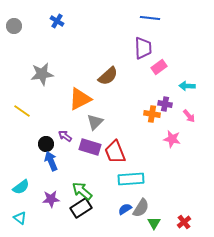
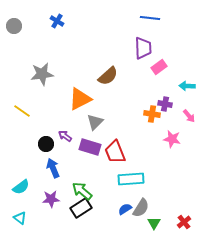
blue arrow: moved 2 px right, 7 px down
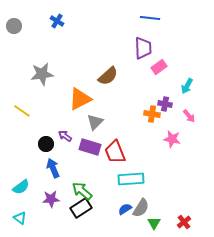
cyan arrow: rotated 63 degrees counterclockwise
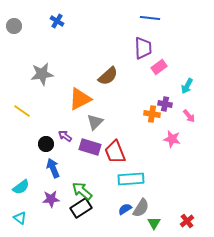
red cross: moved 3 px right, 1 px up
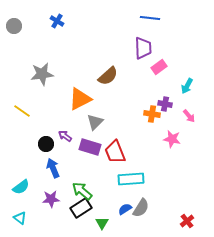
green triangle: moved 52 px left
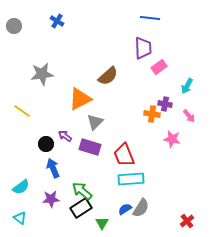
red trapezoid: moved 9 px right, 3 px down
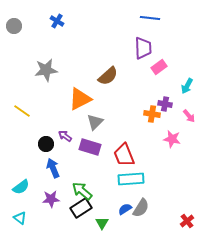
gray star: moved 4 px right, 4 px up
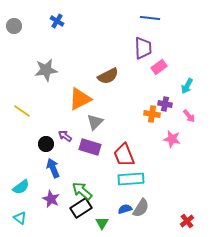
brown semicircle: rotated 15 degrees clockwise
purple star: rotated 30 degrees clockwise
blue semicircle: rotated 16 degrees clockwise
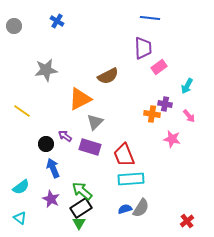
green triangle: moved 23 px left
